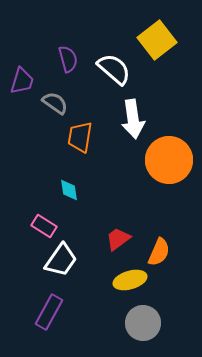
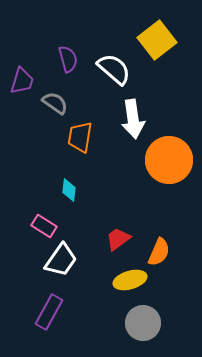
cyan diamond: rotated 15 degrees clockwise
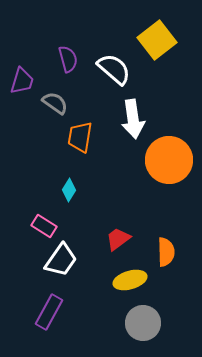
cyan diamond: rotated 25 degrees clockwise
orange semicircle: moved 7 px right; rotated 24 degrees counterclockwise
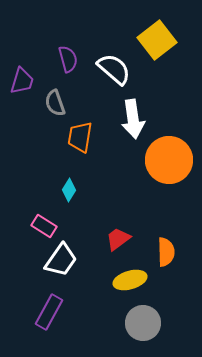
gray semicircle: rotated 144 degrees counterclockwise
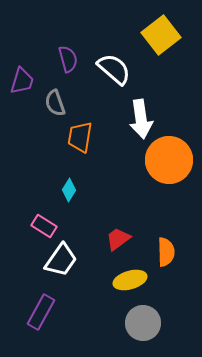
yellow square: moved 4 px right, 5 px up
white arrow: moved 8 px right
purple rectangle: moved 8 px left
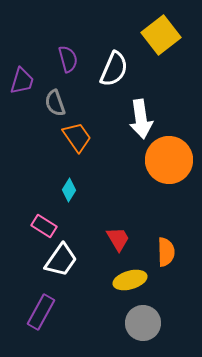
white semicircle: rotated 72 degrees clockwise
orange trapezoid: moved 3 px left; rotated 136 degrees clockwise
red trapezoid: rotated 96 degrees clockwise
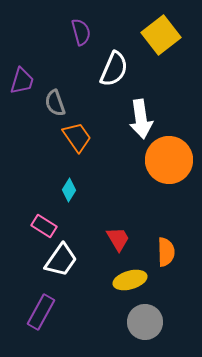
purple semicircle: moved 13 px right, 27 px up
gray circle: moved 2 px right, 1 px up
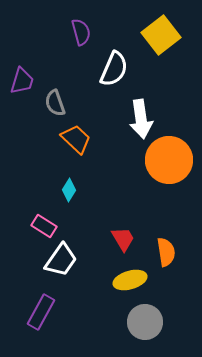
orange trapezoid: moved 1 px left, 2 px down; rotated 12 degrees counterclockwise
red trapezoid: moved 5 px right
orange semicircle: rotated 8 degrees counterclockwise
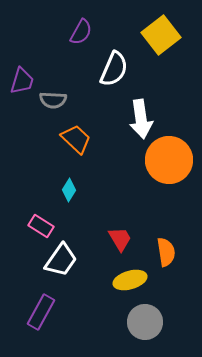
purple semicircle: rotated 44 degrees clockwise
gray semicircle: moved 2 px left, 3 px up; rotated 68 degrees counterclockwise
pink rectangle: moved 3 px left
red trapezoid: moved 3 px left
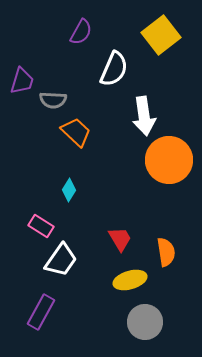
white arrow: moved 3 px right, 3 px up
orange trapezoid: moved 7 px up
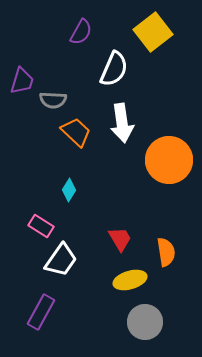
yellow square: moved 8 px left, 3 px up
white arrow: moved 22 px left, 7 px down
